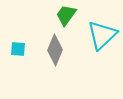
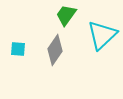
gray diamond: rotated 12 degrees clockwise
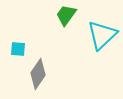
gray diamond: moved 17 px left, 24 px down
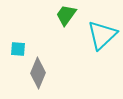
gray diamond: moved 1 px up; rotated 12 degrees counterclockwise
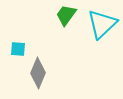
cyan triangle: moved 11 px up
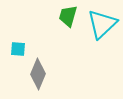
green trapezoid: moved 2 px right, 1 px down; rotated 20 degrees counterclockwise
gray diamond: moved 1 px down
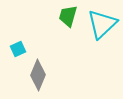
cyan square: rotated 28 degrees counterclockwise
gray diamond: moved 1 px down
